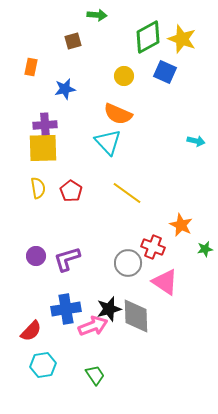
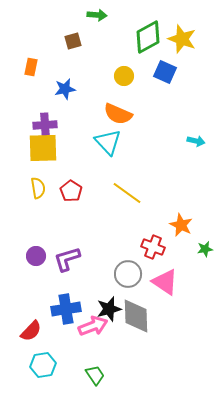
gray circle: moved 11 px down
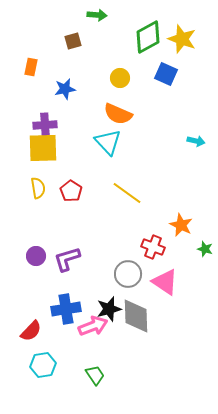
blue square: moved 1 px right, 2 px down
yellow circle: moved 4 px left, 2 px down
green star: rotated 28 degrees clockwise
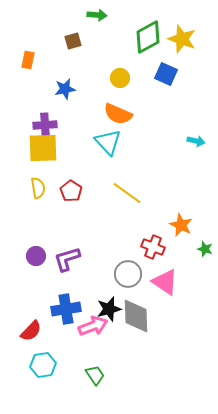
orange rectangle: moved 3 px left, 7 px up
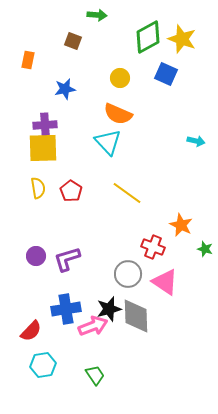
brown square: rotated 36 degrees clockwise
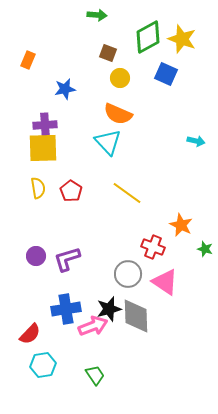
brown square: moved 35 px right, 12 px down
orange rectangle: rotated 12 degrees clockwise
red semicircle: moved 1 px left, 3 px down
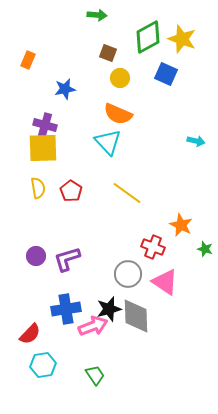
purple cross: rotated 20 degrees clockwise
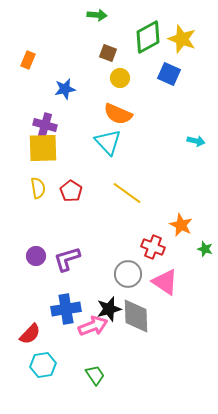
blue square: moved 3 px right
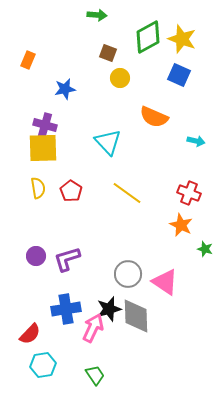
blue square: moved 10 px right, 1 px down
orange semicircle: moved 36 px right, 3 px down
red cross: moved 36 px right, 54 px up
pink arrow: moved 2 px down; rotated 44 degrees counterclockwise
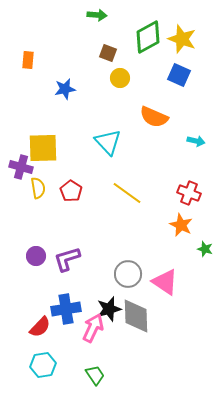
orange rectangle: rotated 18 degrees counterclockwise
purple cross: moved 24 px left, 42 px down
red semicircle: moved 10 px right, 7 px up
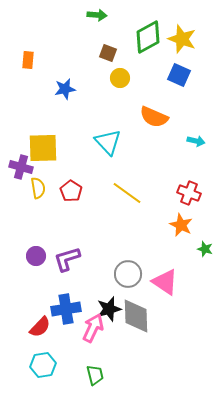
green trapezoid: rotated 20 degrees clockwise
